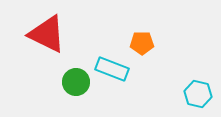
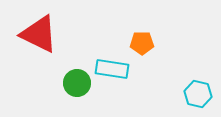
red triangle: moved 8 px left
cyan rectangle: rotated 12 degrees counterclockwise
green circle: moved 1 px right, 1 px down
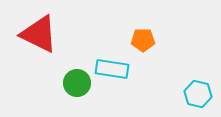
orange pentagon: moved 1 px right, 3 px up
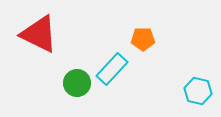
orange pentagon: moved 1 px up
cyan rectangle: rotated 56 degrees counterclockwise
cyan hexagon: moved 3 px up
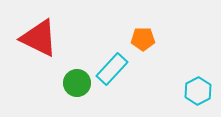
red triangle: moved 4 px down
cyan hexagon: rotated 20 degrees clockwise
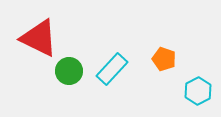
orange pentagon: moved 21 px right, 20 px down; rotated 20 degrees clockwise
green circle: moved 8 px left, 12 px up
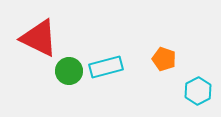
cyan rectangle: moved 6 px left, 2 px up; rotated 32 degrees clockwise
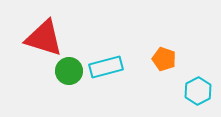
red triangle: moved 5 px right; rotated 9 degrees counterclockwise
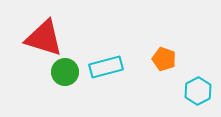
green circle: moved 4 px left, 1 px down
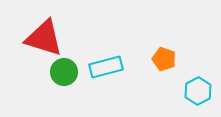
green circle: moved 1 px left
